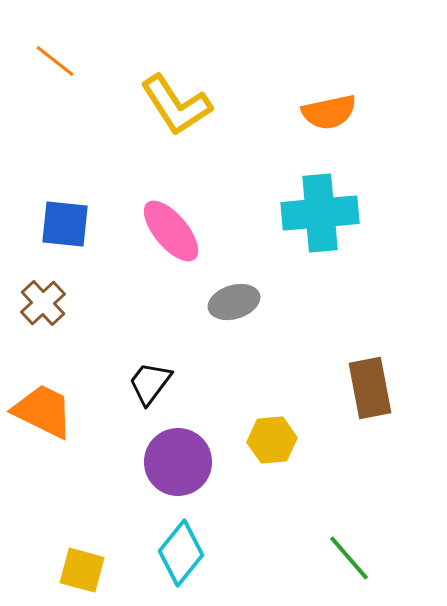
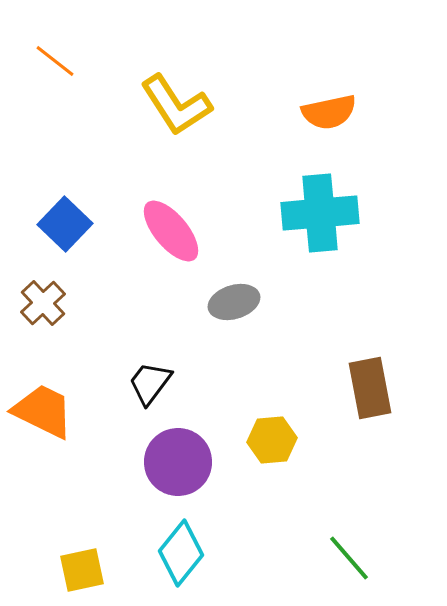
blue square: rotated 38 degrees clockwise
yellow square: rotated 27 degrees counterclockwise
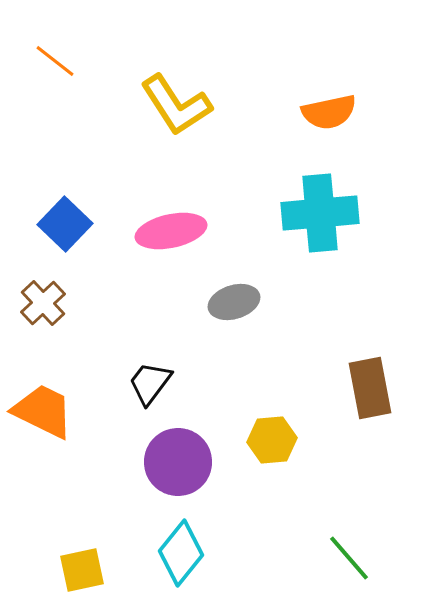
pink ellipse: rotated 62 degrees counterclockwise
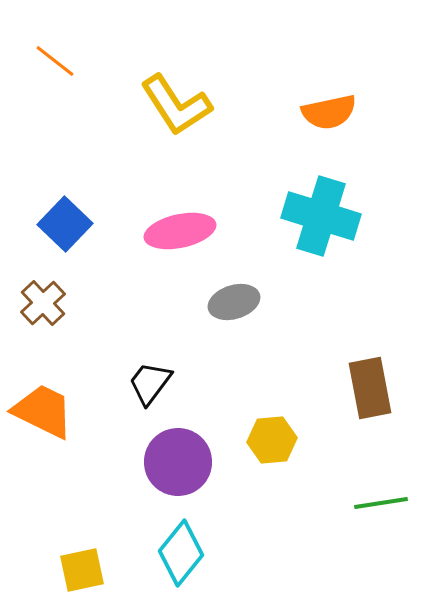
cyan cross: moved 1 px right, 3 px down; rotated 22 degrees clockwise
pink ellipse: moved 9 px right
green line: moved 32 px right, 55 px up; rotated 58 degrees counterclockwise
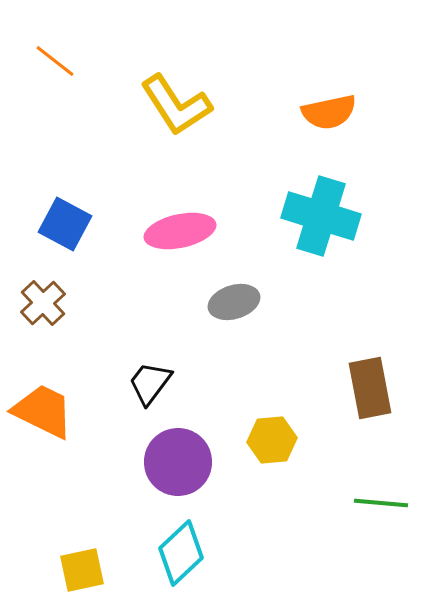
blue square: rotated 16 degrees counterclockwise
green line: rotated 14 degrees clockwise
cyan diamond: rotated 8 degrees clockwise
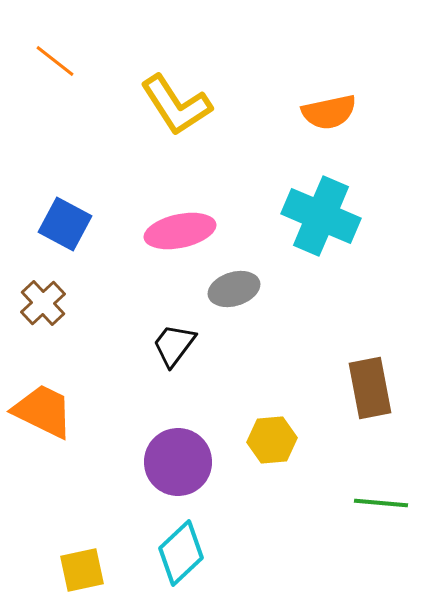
cyan cross: rotated 6 degrees clockwise
gray ellipse: moved 13 px up
black trapezoid: moved 24 px right, 38 px up
